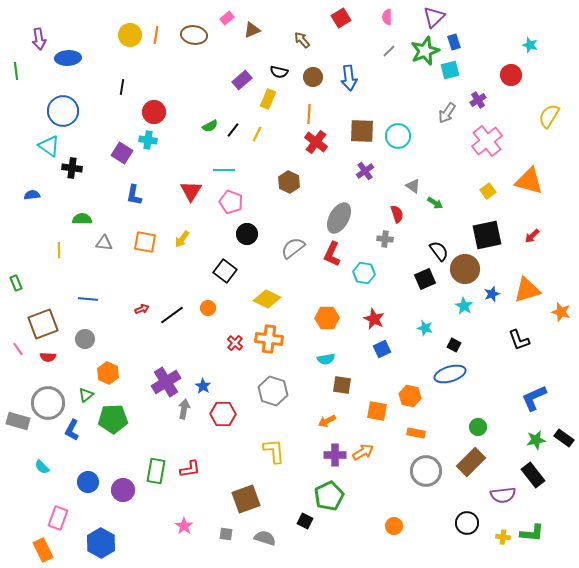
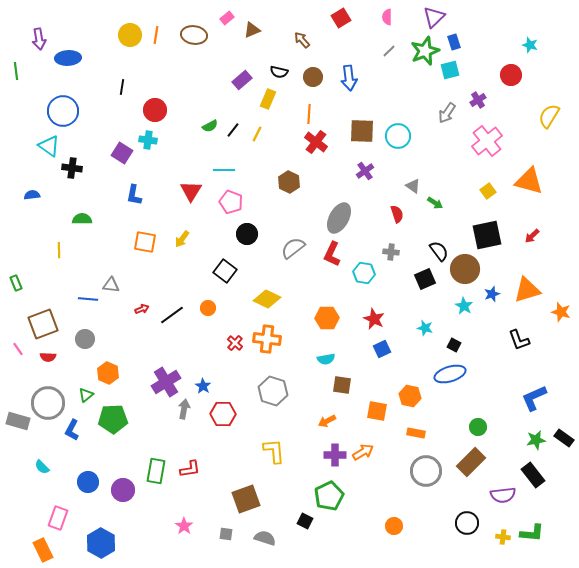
red circle at (154, 112): moved 1 px right, 2 px up
gray cross at (385, 239): moved 6 px right, 13 px down
gray triangle at (104, 243): moved 7 px right, 42 px down
orange cross at (269, 339): moved 2 px left
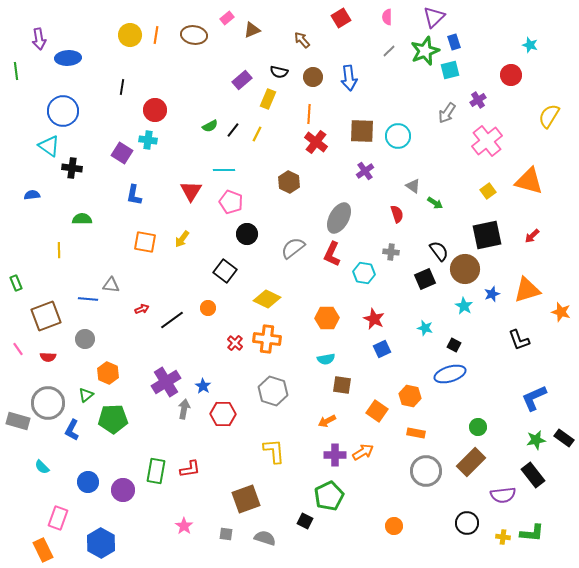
black line at (172, 315): moved 5 px down
brown square at (43, 324): moved 3 px right, 8 px up
orange square at (377, 411): rotated 25 degrees clockwise
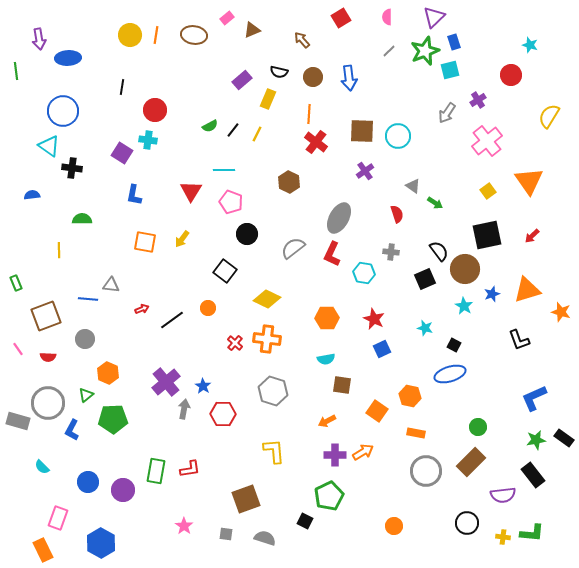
orange triangle at (529, 181): rotated 40 degrees clockwise
purple cross at (166, 382): rotated 8 degrees counterclockwise
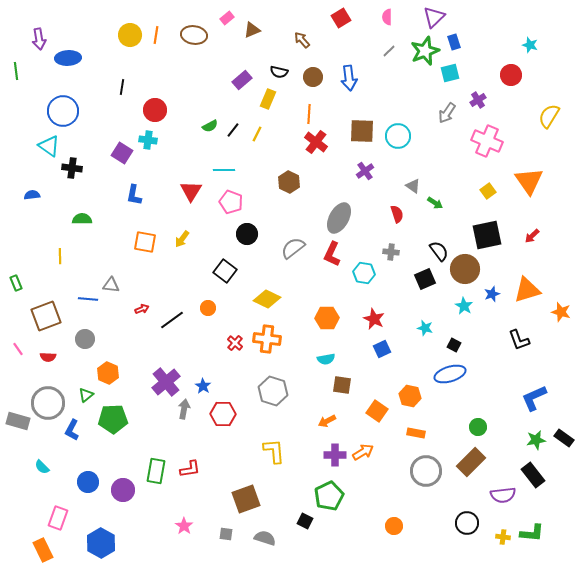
cyan square at (450, 70): moved 3 px down
pink cross at (487, 141): rotated 28 degrees counterclockwise
yellow line at (59, 250): moved 1 px right, 6 px down
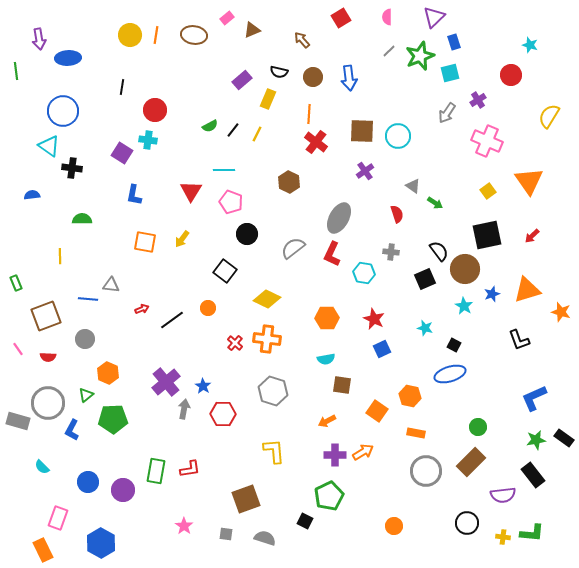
green star at (425, 51): moved 5 px left, 5 px down
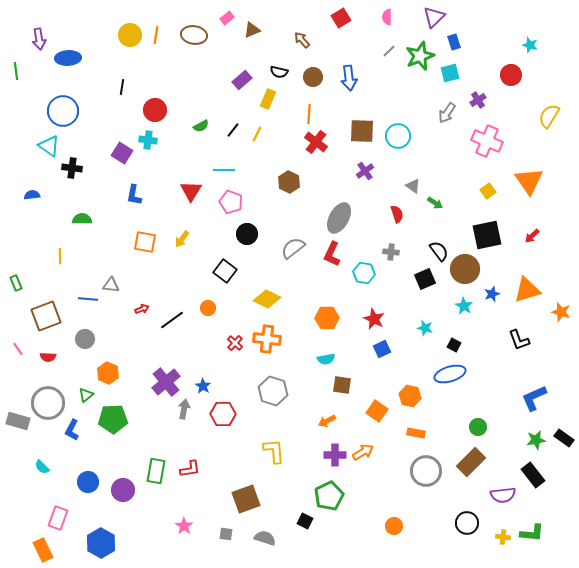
green semicircle at (210, 126): moved 9 px left
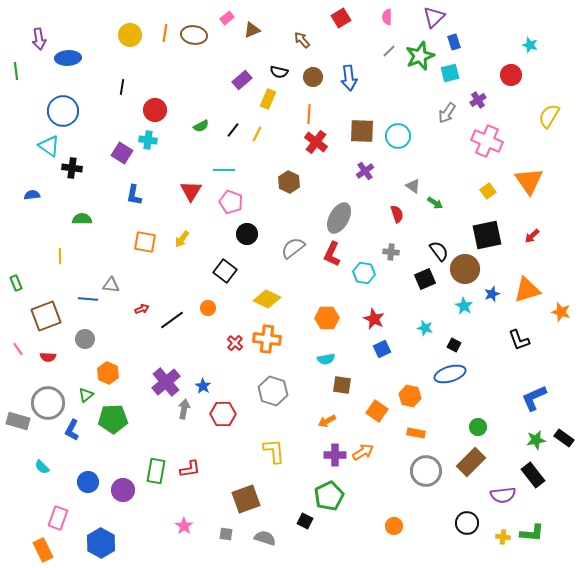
orange line at (156, 35): moved 9 px right, 2 px up
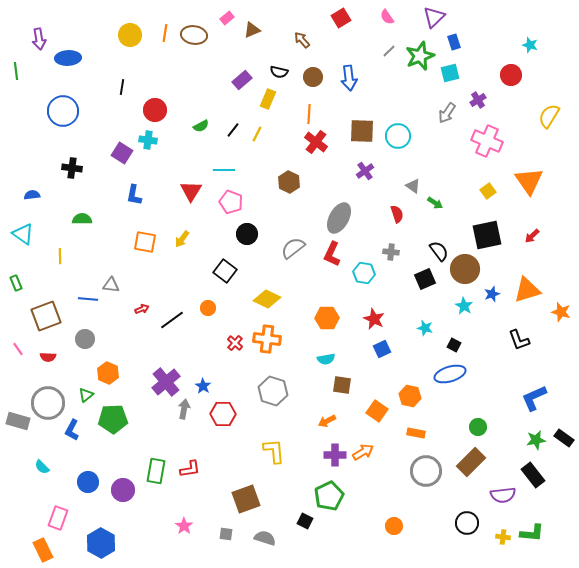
pink semicircle at (387, 17): rotated 35 degrees counterclockwise
cyan triangle at (49, 146): moved 26 px left, 88 px down
